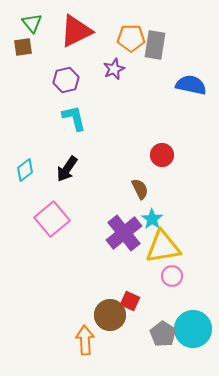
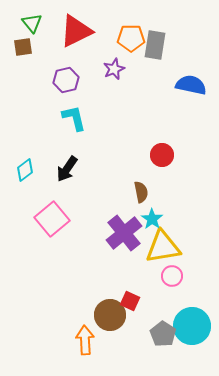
brown semicircle: moved 1 px right, 3 px down; rotated 15 degrees clockwise
cyan circle: moved 1 px left, 3 px up
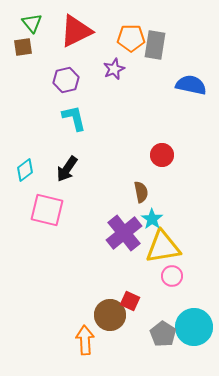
pink square: moved 5 px left, 9 px up; rotated 36 degrees counterclockwise
cyan circle: moved 2 px right, 1 px down
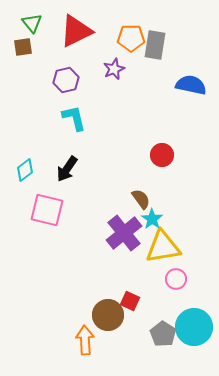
brown semicircle: moved 7 px down; rotated 25 degrees counterclockwise
pink circle: moved 4 px right, 3 px down
brown circle: moved 2 px left
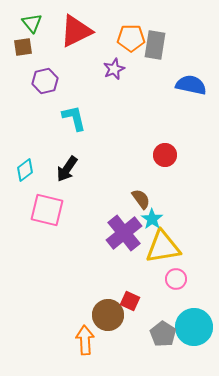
purple hexagon: moved 21 px left, 1 px down
red circle: moved 3 px right
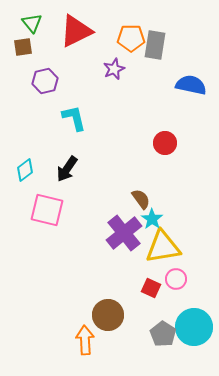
red circle: moved 12 px up
red square: moved 21 px right, 13 px up
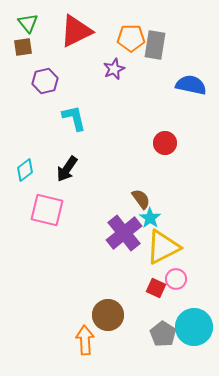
green triangle: moved 4 px left
cyan star: moved 2 px left, 1 px up
yellow triangle: rotated 18 degrees counterclockwise
red square: moved 5 px right
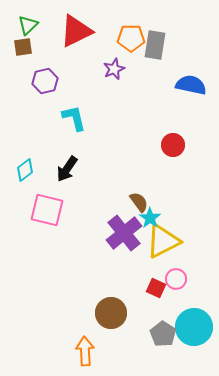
green triangle: moved 2 px down; rotated 25 degrees clockwise
red circle: moved 8 px right, 2 px down
brown semicircle: moved 2 px left, 3 px down
yellow triangle: moved 6 px up
brown circle: moved 3 px right, 2 px up
orange arrow: moved 11 px down
